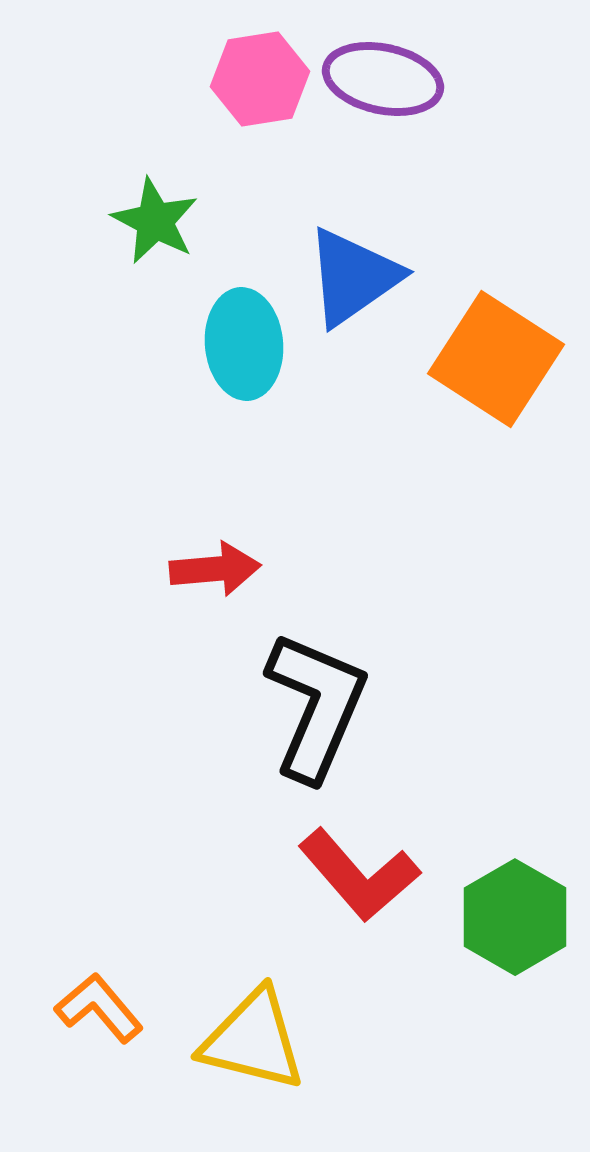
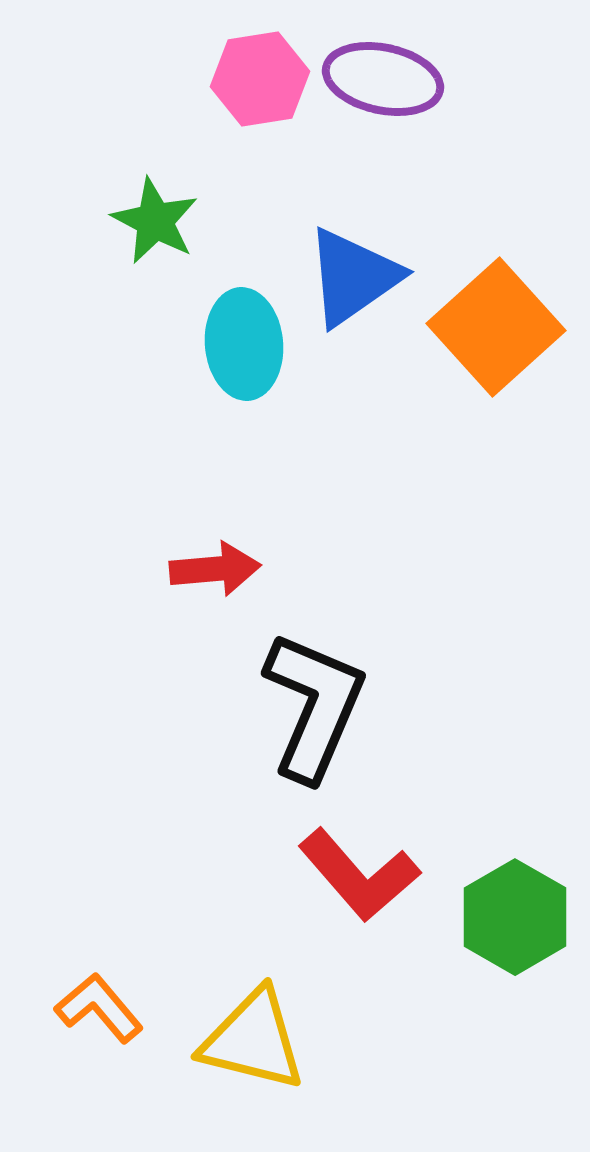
orange square: moved 32 px up; rotated 15 degrees clockwise
black L-shape: moved 2 px left
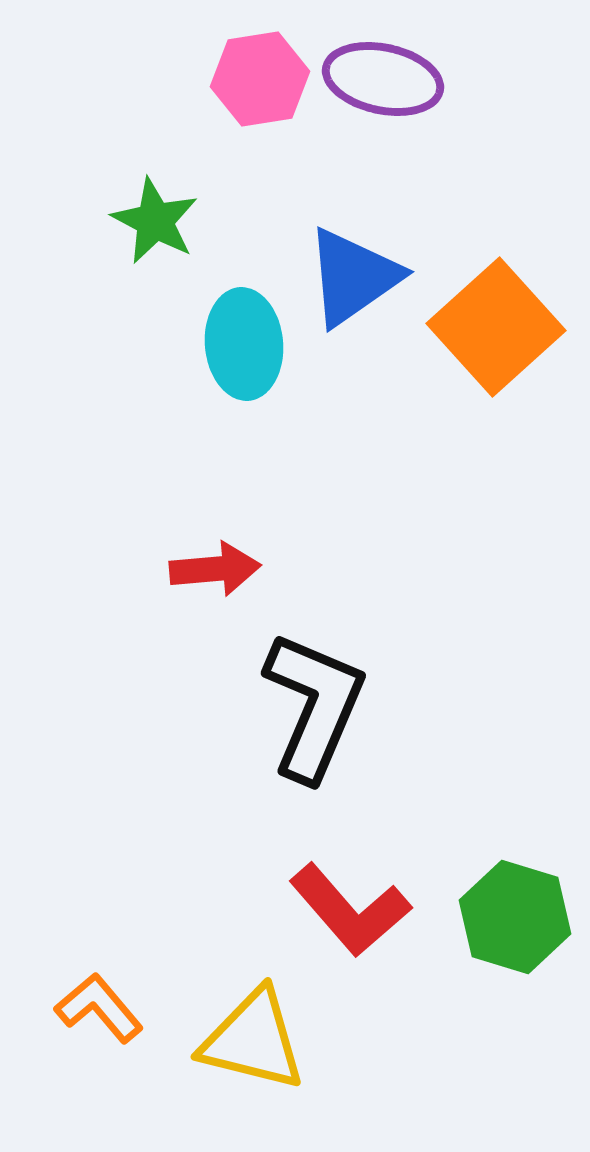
red L-shape: moved 9 px left, 35 px down
green hexagon: rotated 13 degrees counterclockwise
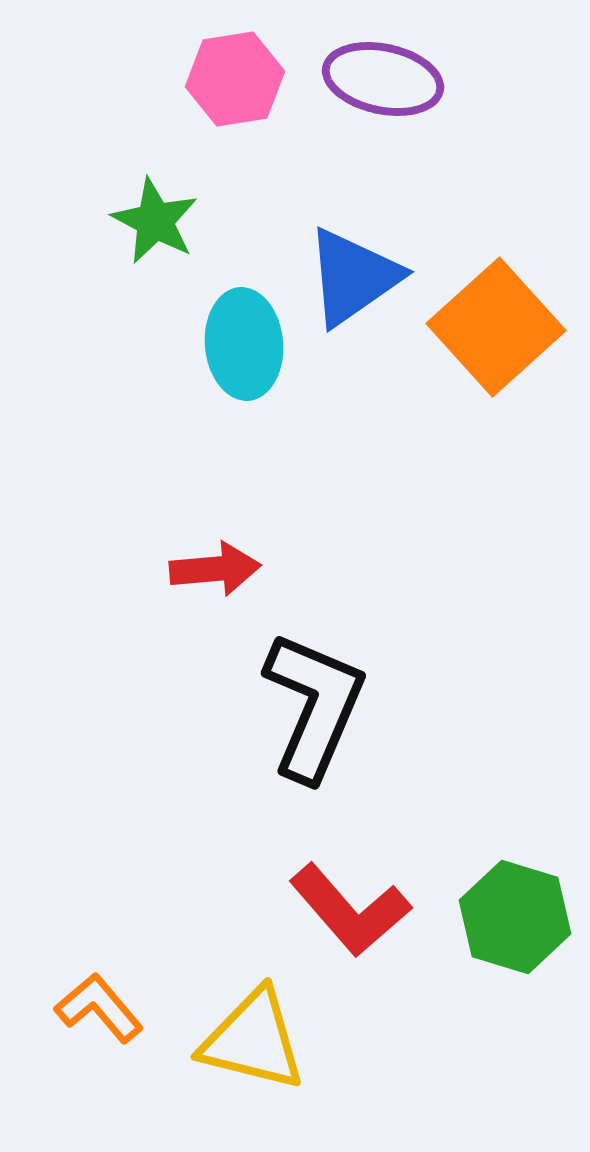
pink hexagon: moved 25 px left
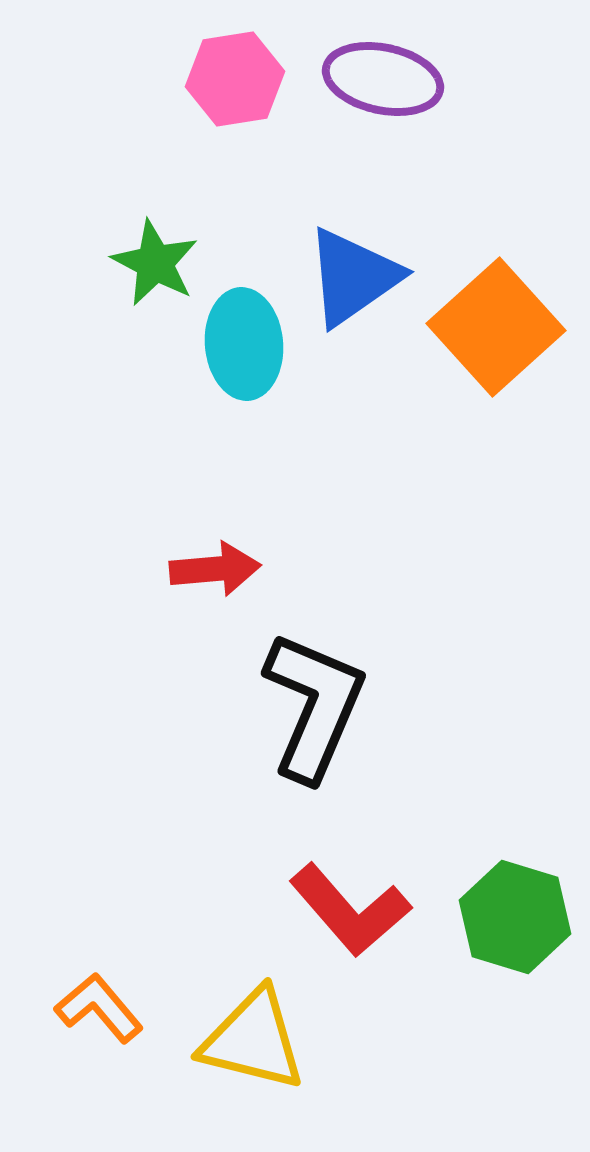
green star: moved 42 px down
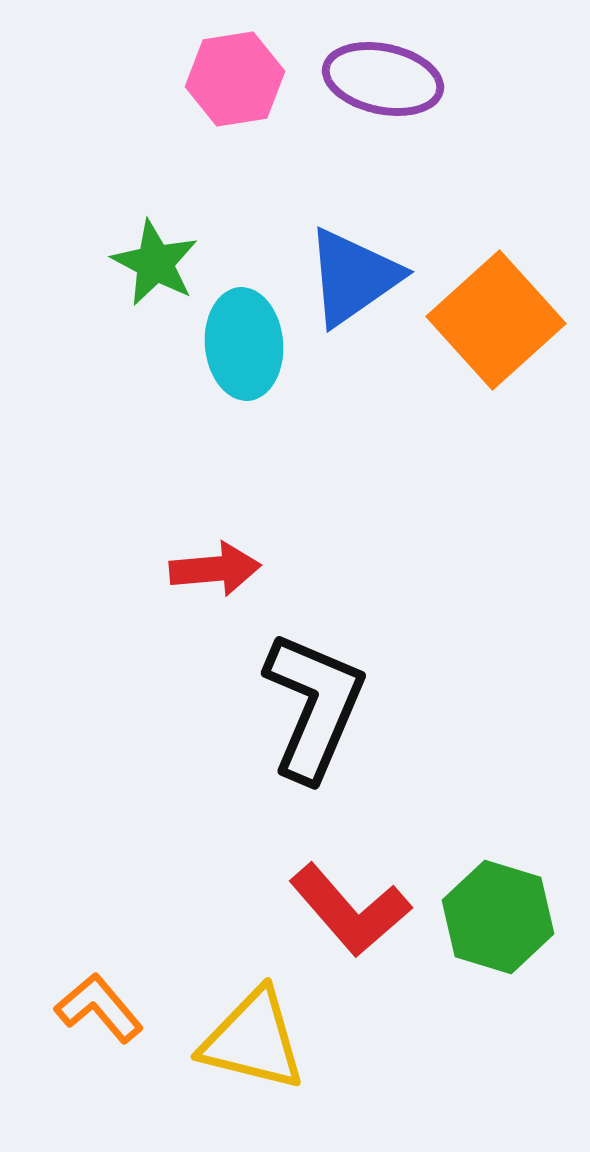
orange square: moved 7 px up
green hexagon: moved 17 px left
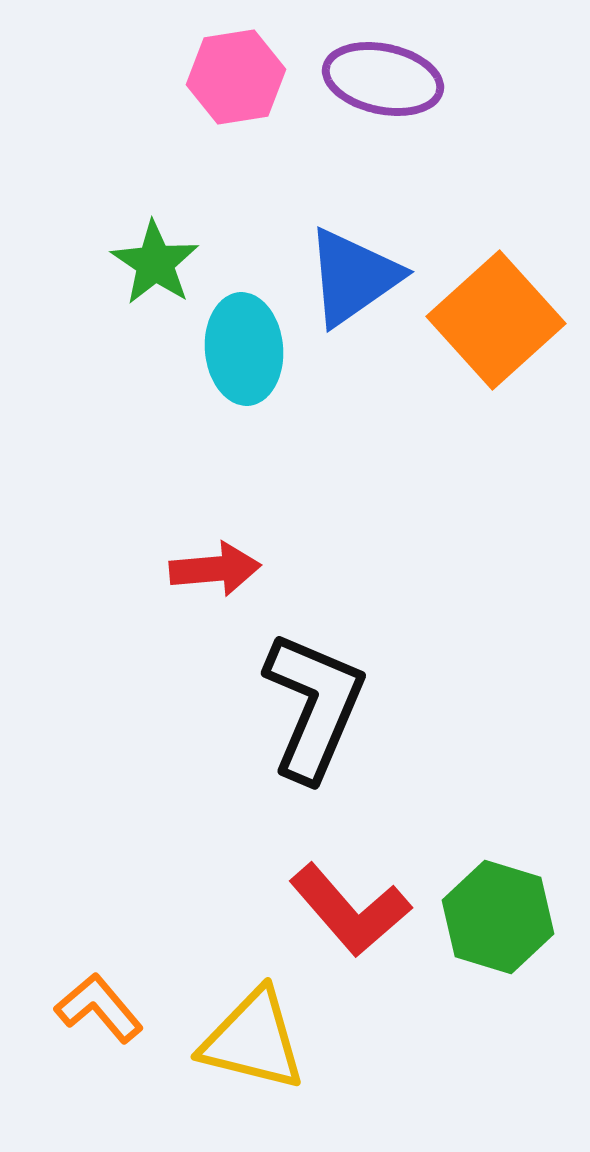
pink hexagon: moved 1 px right, 2 px up
green star: rotated 6 degrees clockwise
cyan ellipse: moved 5 px down
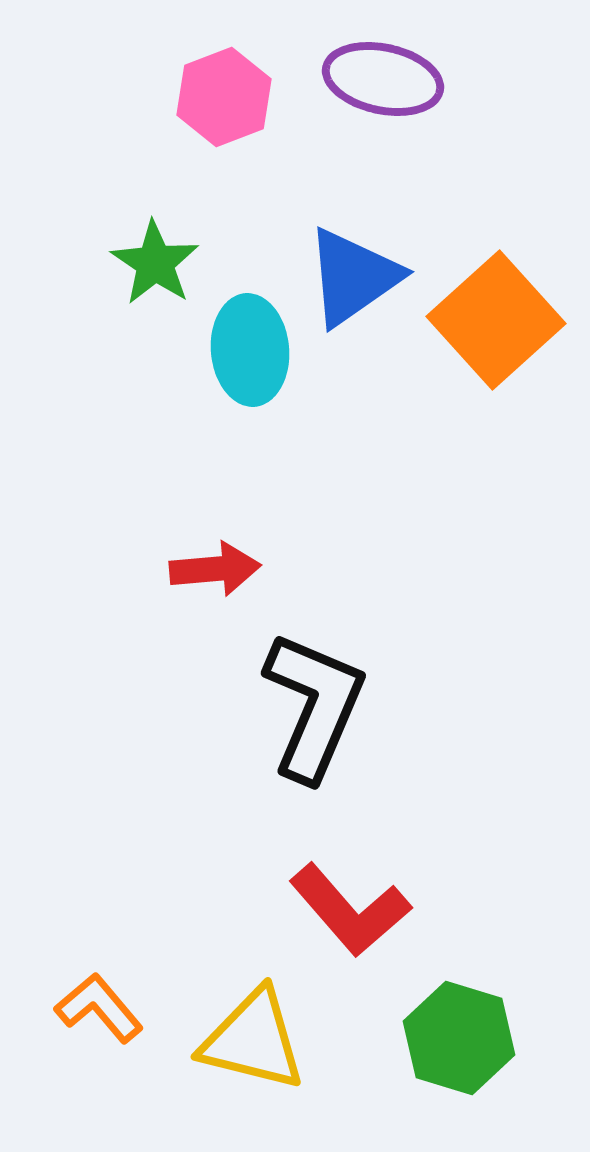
pink hexagon: moved 12 px left, 20 px down; rotated 12 degrees counterclockwise
cyan ellipse: moved 6 px right, 1 px down
green hexagon: moved 39 px left, 121 px down
